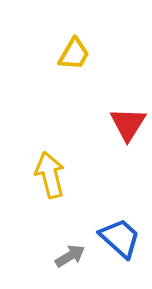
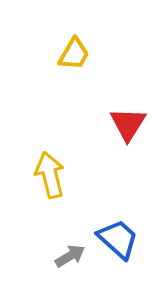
blue trapezoid: moved 2 px left, 1 px down
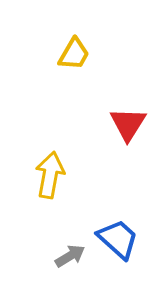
yellow arrow: rotated 24 degrees clockwise
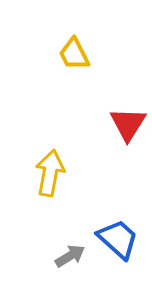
yellow trapezoid: rotated 123 degrees clockwise
yellow arrow: moved 2 px up
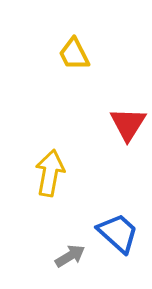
blue trapezoid: moved 6 px up
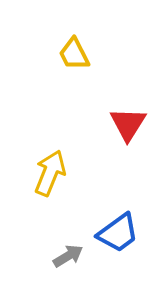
yellow arrow: rotated 12 degrees clockwise
blue trapezoid: rotated 102 degrees clockwise
gray arrow: moved 2 px left
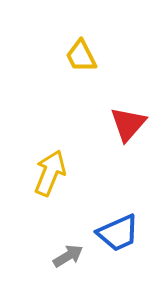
yellow trapezoid: moved 7 px right, 2 px down
red triangle: rotated 9 degrees clockwise
blue trapezoid: rotated 12 degrees clockwise
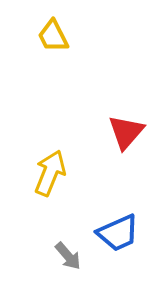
yellow trapezoid: moved 28 px left, 20 px up
red triangle: moved 2 px left, 8 px down
gray arrow: rotated 80 degrees clockwise
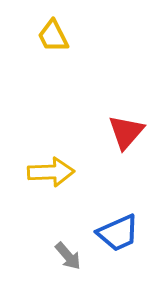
yellow arrow: moved 1 px right, 1 px up; rotated 66 degrees clockwise
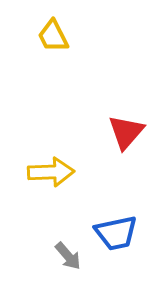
blue trapezoid: moved 2 px left; rotated 12 degrees clockwise
